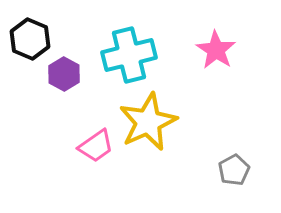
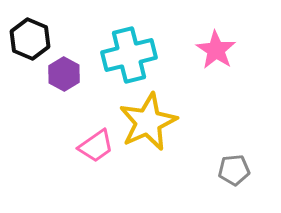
gray pentagon: rotated 24 degrees clockwise
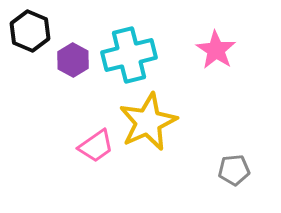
black hexagon: moved 8 px up
purple hexagon: moved 9 px right, 14 px up
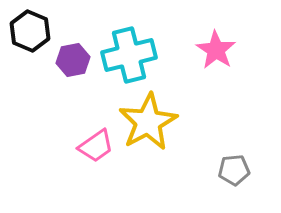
purple hexagon: rotated 20 degrees clockwise
yellow star: rotated 4 degrees counterclockwise
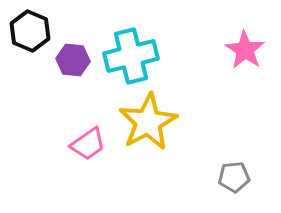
pink star: moved 29 px right
cyan cross: moved 2 px right, 1 px down
purple hexagon: rotated 16 degrees clockwise
pink trapezoid: moved 8 px left, 2 px up
gray pentagon: moved 7 px down
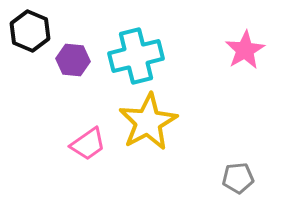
pink star: rotated 9 degrees clockwise
cyan cross: moved 5 px right
gray pentagon: moved 4 px right, 1 px down
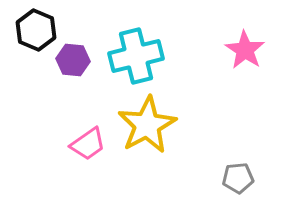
black hexagon: moved 6 px right, 1 px up
pink star: rotated 9 degrees counterclockwise
yellow star: moved 1 px left, 3 px down
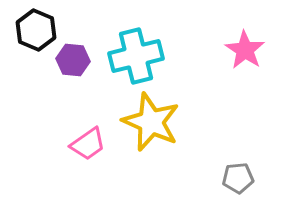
yellow star: moved 4 px right, 3 px up; rotated 20 degrees counterclockwise
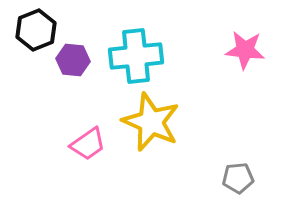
black hexagon: rotated 15 degrees clockwise
pink star: rotated 27 degrees counterclockwise
cyan cross: rotated 8 degrees clockwise
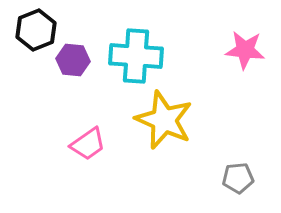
cyan cross: rotated 10 degrees clockwise
yellow star: moved 13 px right, 2 px up
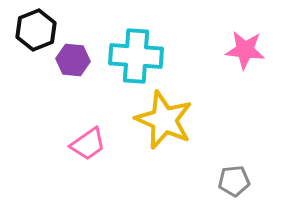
gray pentagon: moved 4 px left, 3 px down
